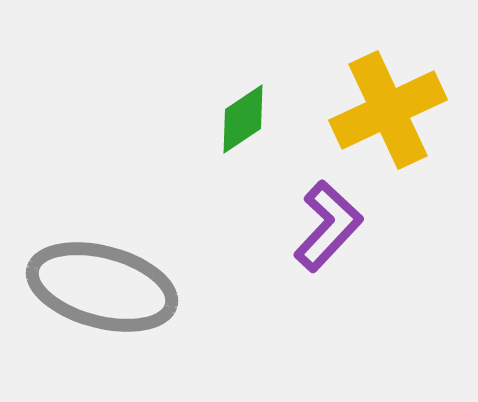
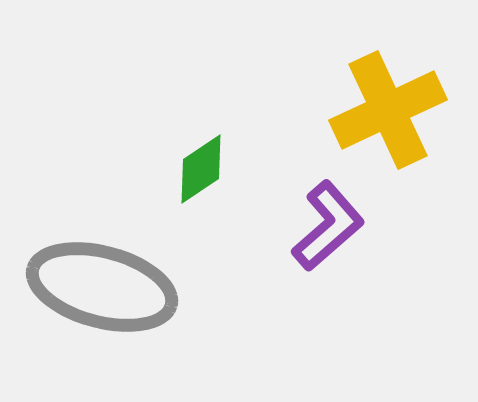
green diamond: moved 42 px left, 50 px down
purple L-shape: rotated 6 degrees clockwise
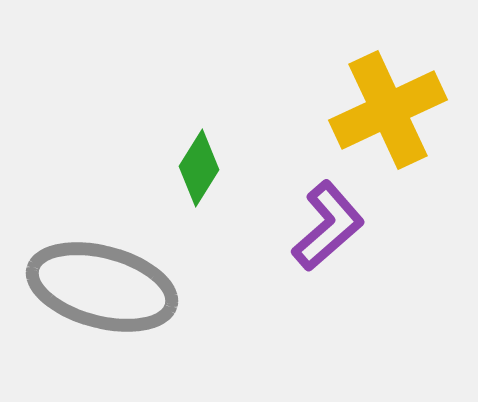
green diamond: moved 2 px left, 1 px up; rotated 24 degrees counterclockwise
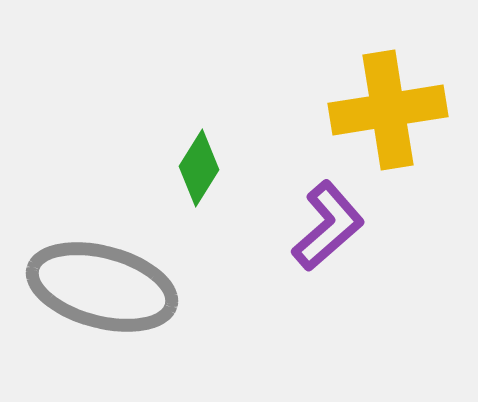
yellow cross: rotated 16 degrees clockwise
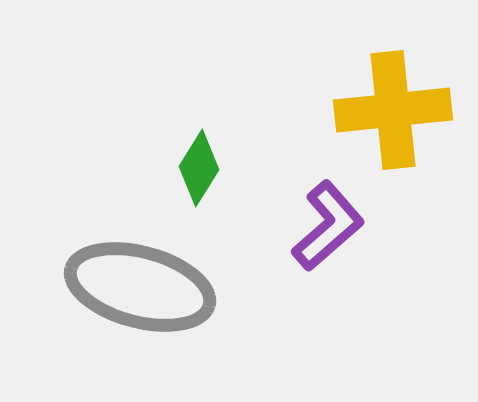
yellow cross: moved 5 px right; rotated 3 degrees clockwise
gray ellipse: moved 38 px right
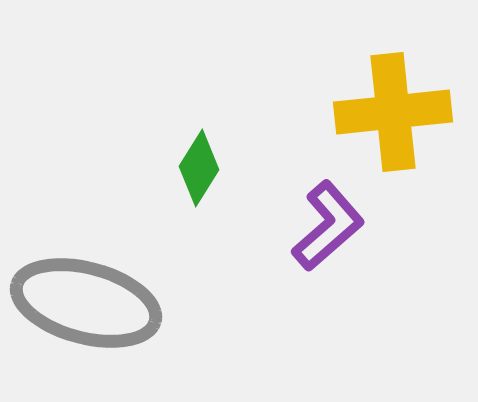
yellow cross: moved 2 px down
gray ellipse: moved 54 px left, 16 px down
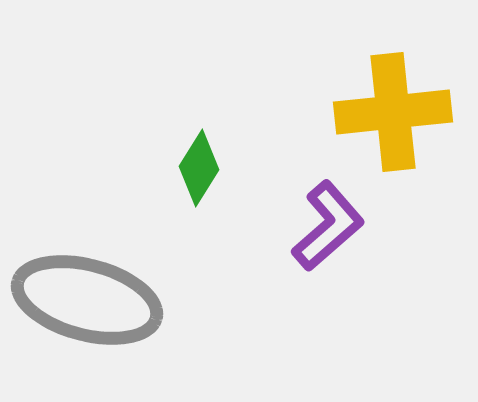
gray ellipse: moved 1 px right, 3 px up
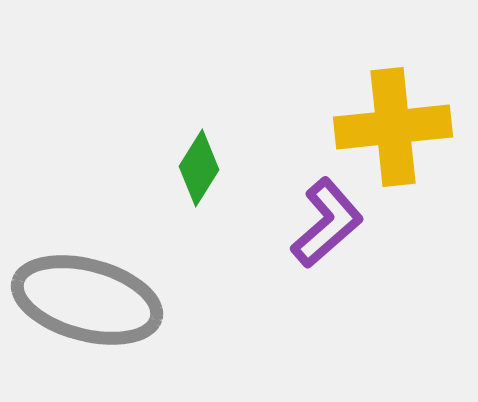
yellow cross: moved 15 px down
purple L-shape: moved 1 px left, 3 px up
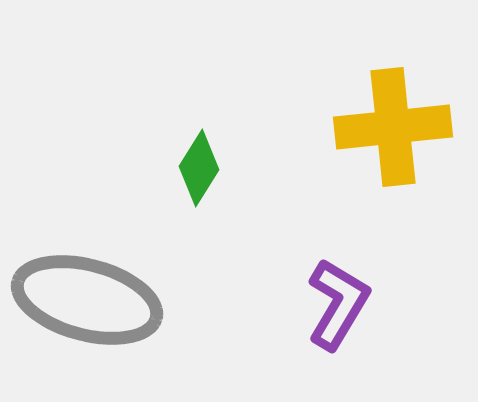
purple L-shape: moved 11 px right, 81 px down; rotated 18 degrees counterclockwise
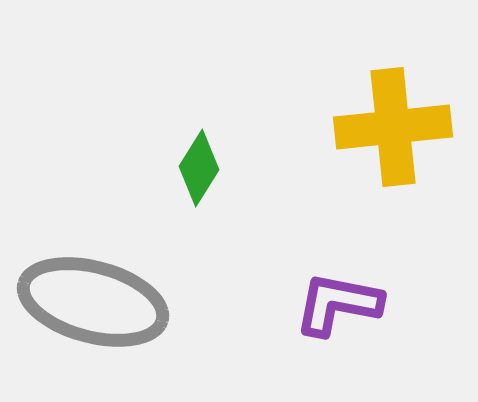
gray ellipse: moved 6 px right, 2 px down
purple L-shape: rotated 110 degrees counterclockwise
